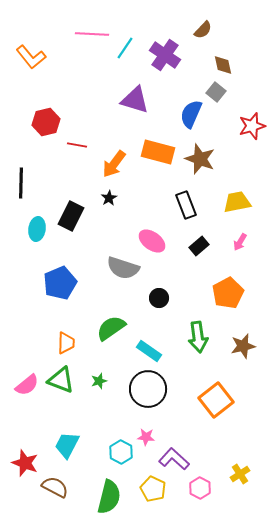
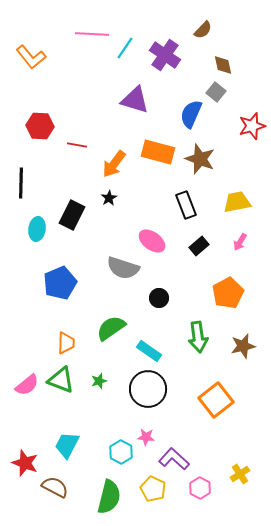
red hexagon at (46, 122): moved 6 px left, 4 px down; rotated 16 degrees clockwise
black rectangle at (71, 216): moved 1 px right, 1 px up
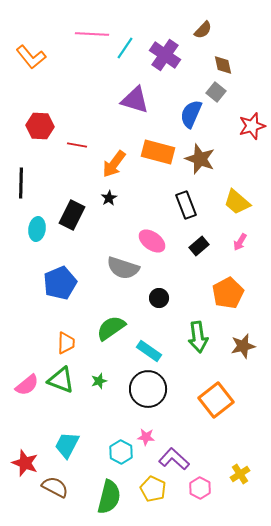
yellow trapezoid at (237, 202): rotated 128 degrees counterclockwise
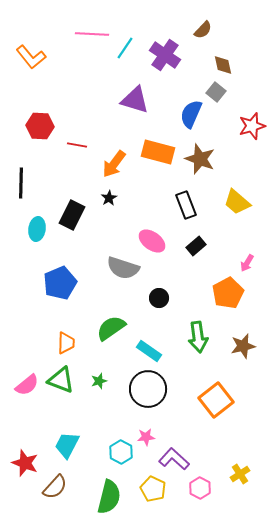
pink arrow at (240, 242): moved 7 px right, 21 px down
black rectangle at (199, 246): moved 3 px left
pink star at (146, 437): rotated 12 degrees counterclockwise
brown semicircle at (55, 487): rotated 104 degrees clockwise
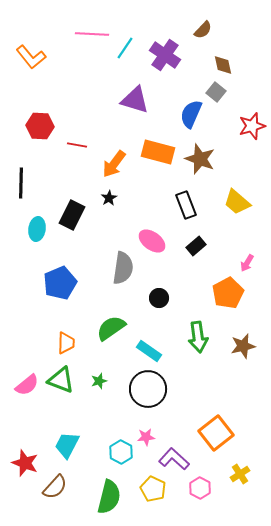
gray semicircle at (123, 268): rotated 100 degrees counterclockwise
orange square at (216, 400): moved 33 px down
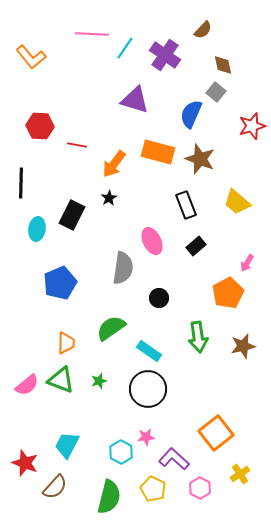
pink ellipse at (152, 241): rotated 28 degrees clockwise
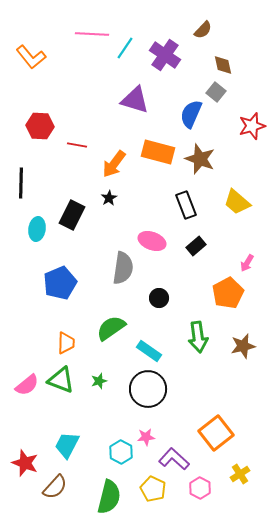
pink ellipse at (152, 241): rotated 44 degrees counterclockwise
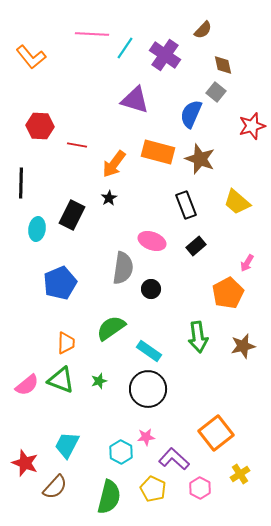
black circle at (159, 298): moved 8 px left, 9 px up
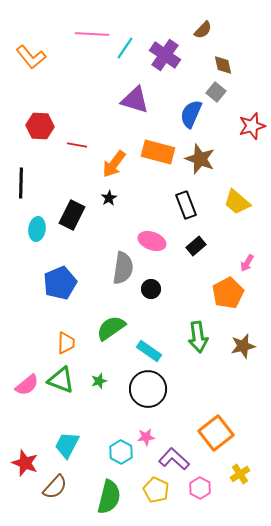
yellow pentagon at (153, 489): moved 3 px right, 1 px down
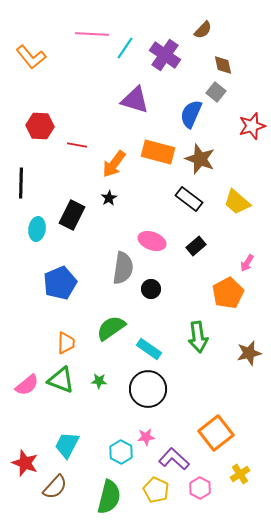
black rectangle at (186, 205): moved 3 px right, 6 px up; rotated 32 degrees counterclockwise
brown star at (243, 346): moved 6 px right, 7 px down
cyan rectangle at (149, 351): moved 2 px up
green star at (99, 381): rotated 21 degrees clockwise
